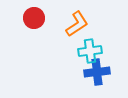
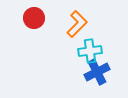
orange L-shape: rotated 12 degrees counterclockwise
blue cross: rotated 20 degrees counterclockwise
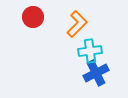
red circle: moved 1 px left, 1 px up
blue cross: moved 1 px left, 1 px down
